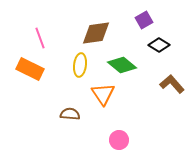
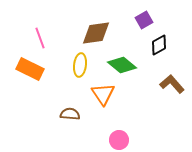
black diamond: rotated 60 degrees counterclockwise
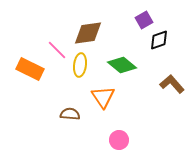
brown diamond: moved 8 px left
pink line: moved 17 px right, 12 px down; rotated 25 degrees counterclockwise
black diamond: moved 5 px up; rotated 10 degrees clockwise
orange triangle: moved 3 px down
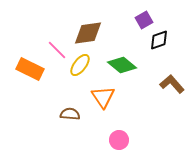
yellow ellipse: rotated 30 degrees clockwise
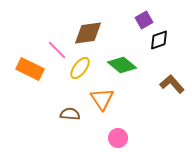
yellow ellipse: moved 3 px down
orange triangle: moved 1 px left, 2 px down
pink circle: moved 1 px left, 2 px up
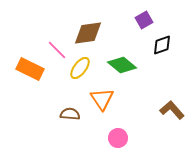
black diamond: moved 3 px right, 5 px down
brown L-shape: moved 26 px down
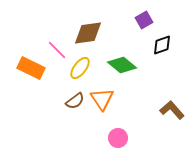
orange rectangle: moved 1 px right, 1 px up
brown semicircle: moved 5 px right, 13 px up; rotated 138 degrees clockwise
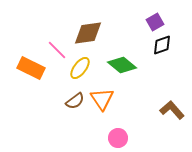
purple square: moved 11 px right, 2 px down
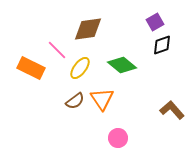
brown diamond: moved 4 px up
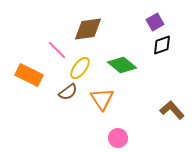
orange rectangle: moved 2 px left, 7 px down
brown semicircle: moved 7 px left, 9 px up
